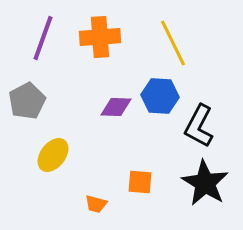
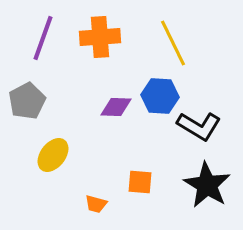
black L-shape: rotated 87 degrees counterclockwise
black star: moved 2 px right, 2 px down
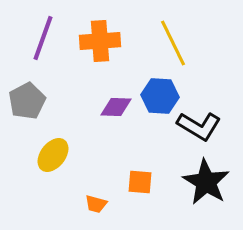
orange cross: moved 4 px down
black star: moved 1 px left, 3 px up
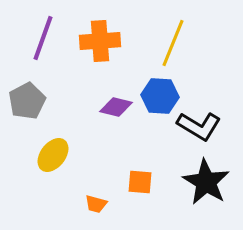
yellow line: rotated 48 degrees clockwise
purple diamond: rotated 12 degrees clockwise
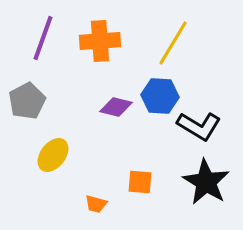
yellow line: rotated 9 degrees clockwise
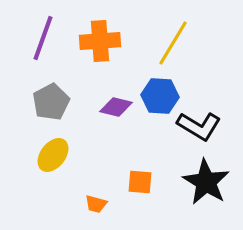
gray pentagon: moved 24 px right, 1 px down
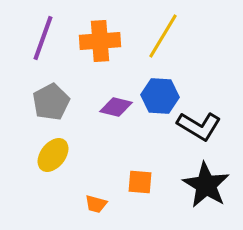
yellow line: moved 10 px left, 7 px up
black star: moved 3 px down
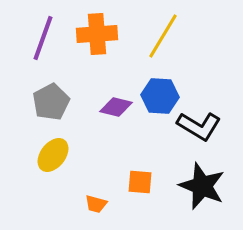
orange cross: moved 3 px left, 7 px up
black star: moved 4 px left, 1 px down; rotated 9 degrees counterclockwise
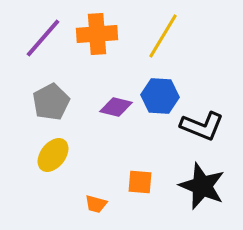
purple line: rotated 21 degrees clockwise
black L-shape: moved 3 px right; rotated 9 degrees counterclockwise
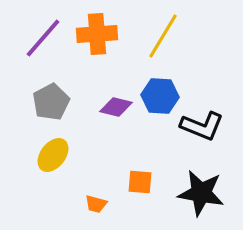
black star: moved 1 px left, 7 px down; rotated 12 degrees counterclockwise
